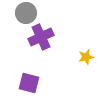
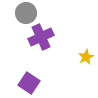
yellow star: rotated 14 degrees counterclockwise
purple square: rotated 20 degrees clockwise
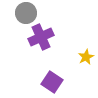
purple square: moved 23 px right, 1 px up
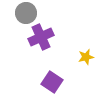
yellow star: rotated 14 degrees clockwise
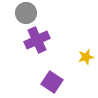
purple cross: moved 4 px left, 3 px down
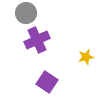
purple square: moved 5 px left
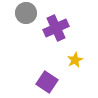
purple cross: moved 19 px right, 12 px up
yellow star: moved 11 px left, 3 px down; rotated 14 degrees counterclockwise
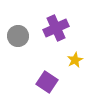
gray circle: moved 8 px left, 23 px down
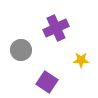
gray circle: moved 3 px right, 14 px down
yellow star: moved 6 px right; rotated 28 degrees clockwise
